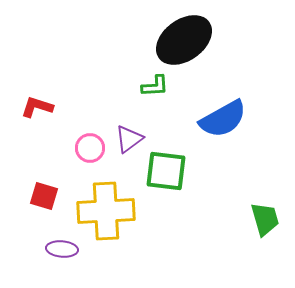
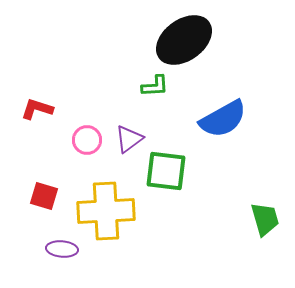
red L-shape: moved 2 px down
pink circle: moved 3 px left, 8 px up
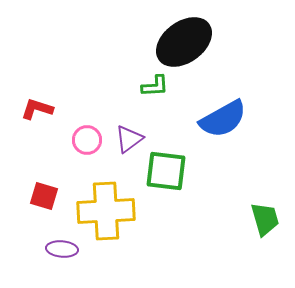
black ellipse: moved 2 px down
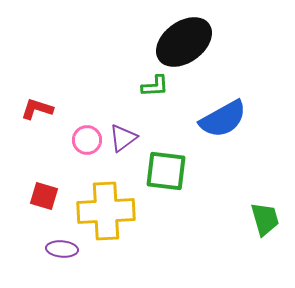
purple triangle: moved 6 px left, 1 px up
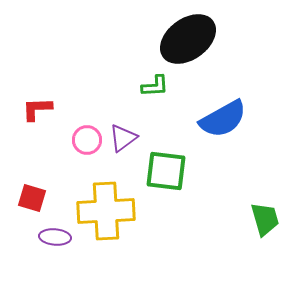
black ellipse: moved 4 px right, 3 px up
red L-shape: rotated 20 degrees counterclockwise
red square: moved 12 px left, 2 px down
purple ellipse: moved 7 px left, 12 px up
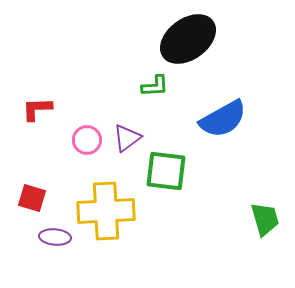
purple triangle: moved 4 px right
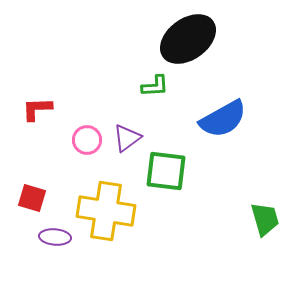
yellow cross: rotated 12 degrees clockwise
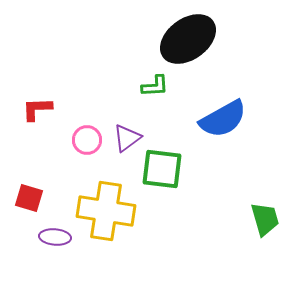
green square: moved 4 px left, 2 px up
red square: moved 3 px left
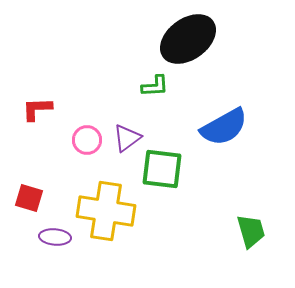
blue semicircle: moved 1 px right, 8 px down
green trapezoid: moved 14 px left, 12 px down
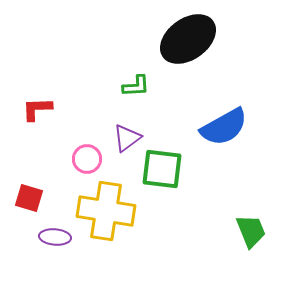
green L-shape: moved 19 px left
pink circle: moved 19 px down
green trapezoid: rotated 6 degrees counterclockwise
